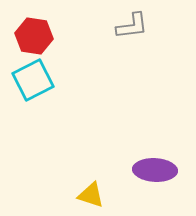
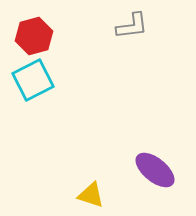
red hexagon: rotated 24 degrees counterclockwise
purple ellipse: rotated 36 degrees clockwise
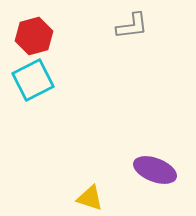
purple ellipse: rotated 18 degrees counterclockwise
yellow triangle: moved 1 px left, 3 px down
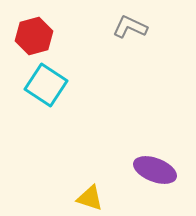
gray L-shape: moved 2 px left, 1 px down; rotated 148 degrees counterclockwise
cyan square: moved 13 px right, 5 px down; rotated 30 degrees counterclockwise
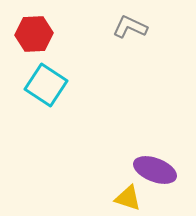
red hexagon: moved 2 px up; rotated 12 degrees clockwise
yellow triangle: moved 38 px right
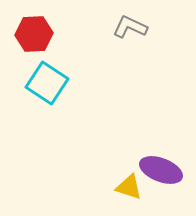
cyan square: moved 1 px right, 2 px up
purple ellipse: moved 6 px right
yellow triangle: moved 1 px right, 11 px up
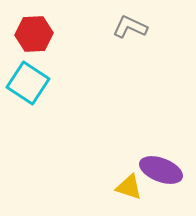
cyan square: moved 19 px left
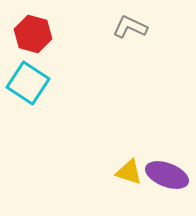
red hexagon: moved 1 px left; rotated 18 degrees clockwise
purple ellipse: moved 6 px right, 5 px down
yellow triangle: moved 15 px up
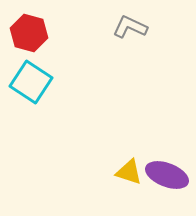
red hexagon: moved 4 px left, 1 px up
cyan square: moved 3 px right, 1 px up
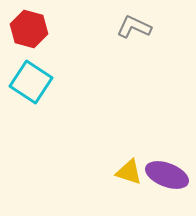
gray L-shape: moved 4 px right
red hexagon: moved 4 px up
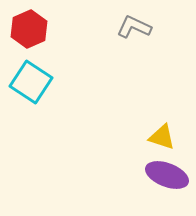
red hexagon: rotated 21 degrees clockwise
yellow triangle: moved 33 px right, 35 px up
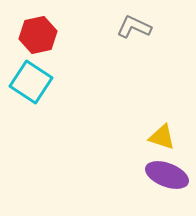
red hexagon: moved 9 px right, 6 px down; rotated 12 degrees clockwise
